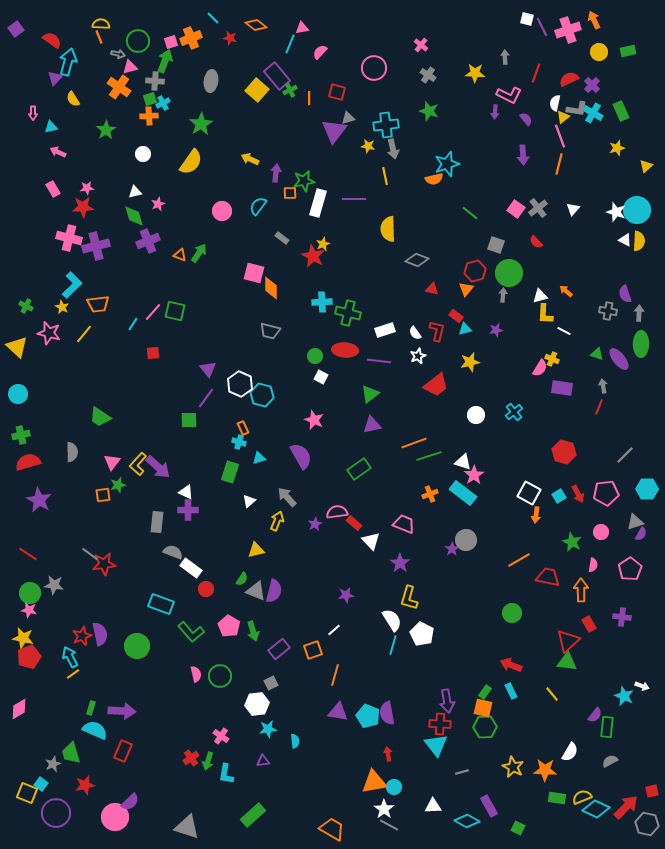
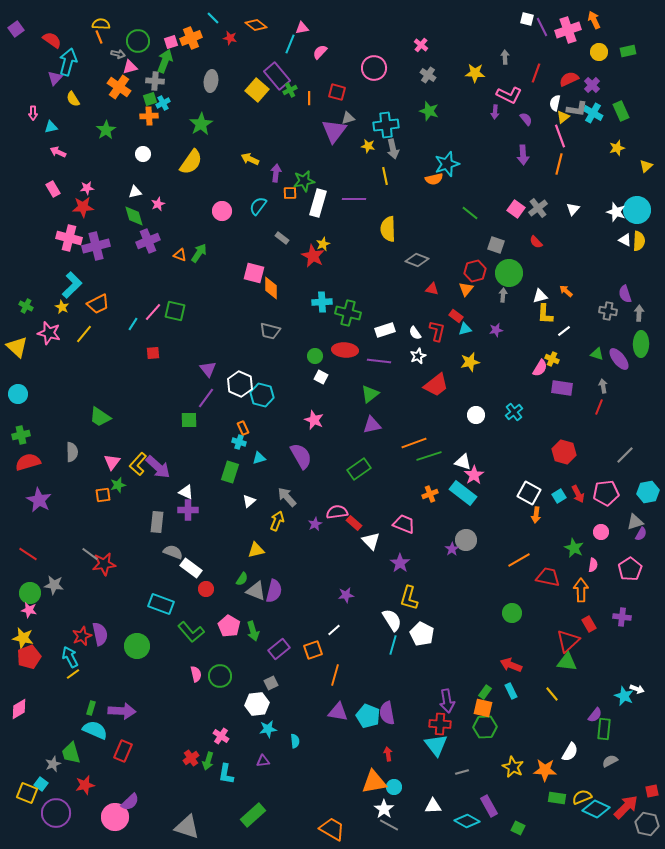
orange trapezoid at (98, 304): rotated 20 degrees counterclockwise
white line at (564, 331): rotated 64 degrees counterclockwise
cyan hexagon at (647, 489): moved 1 px right, 3 px down; rotated 10 degrees counterclockwise
green star at (572, 542): moved 2 px right, 6 px down
white arrow at (642, 686): moved 5 px left, 3 px down
green rectangle at (607, 727): moved 3 px left, 2 px down
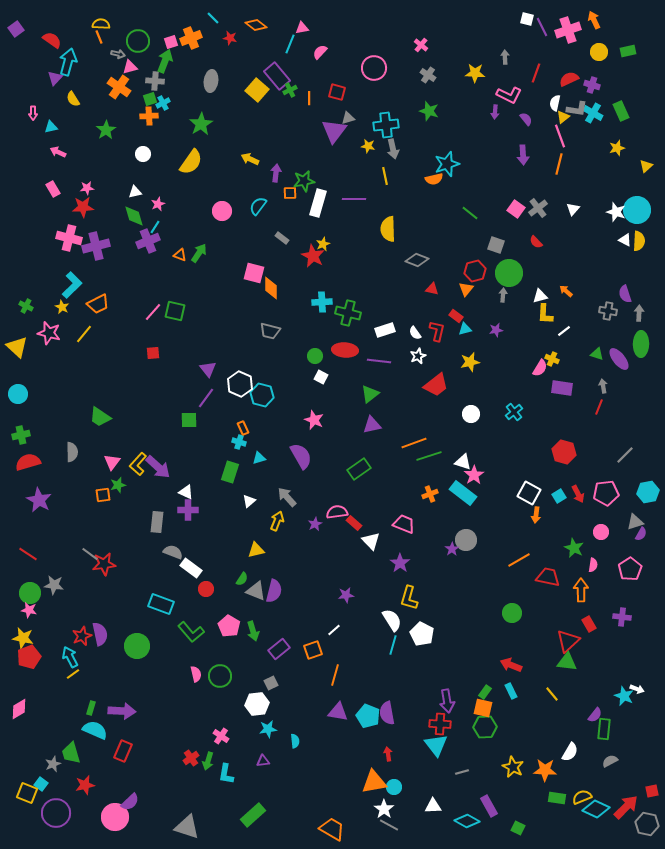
purple cross at (592, 85): rotated 28 degrees counterclockwise
cyan line at (133, 324): moved 22 px right, 97 px up
white circle at (476, 415): moved 5 px left, 1 px up
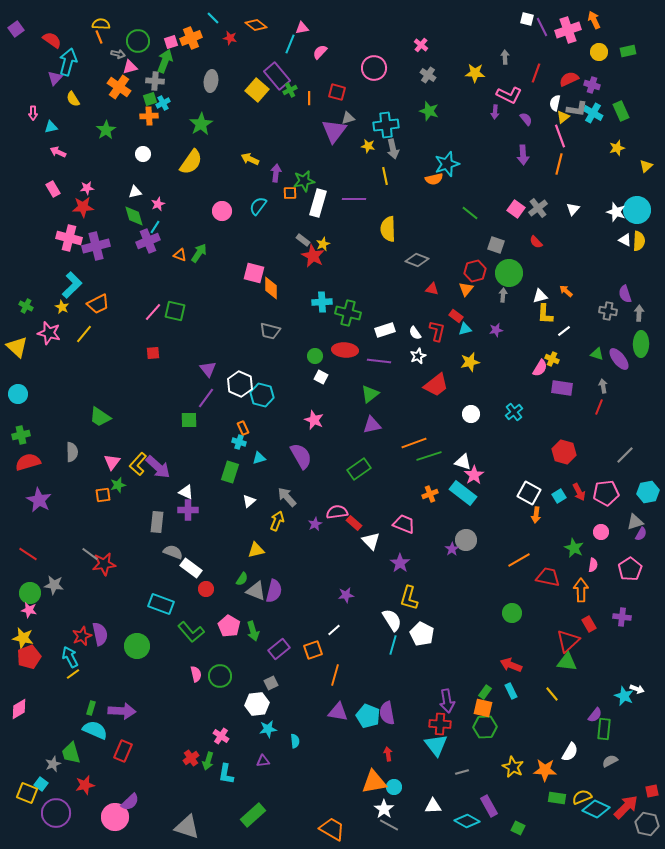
gray rectangle at (282, 238): moved 21 px right, 2 px down
red arrow at (578, 494): moved 1 px right, 2 px up
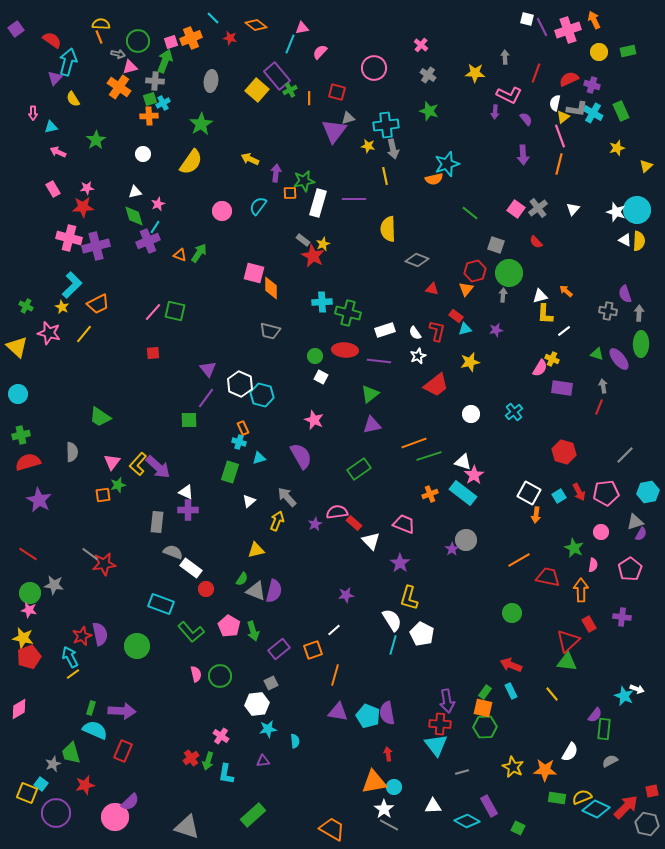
green star at (106, 130): moved 10 px left, 10 px down
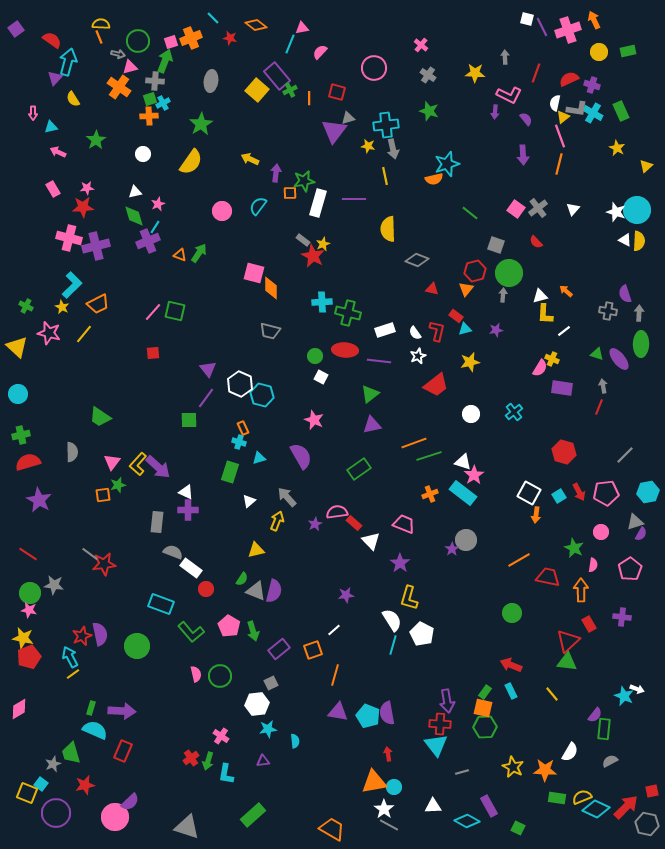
yellow star at (617, 148): rotated 28 degrees counterclockwise
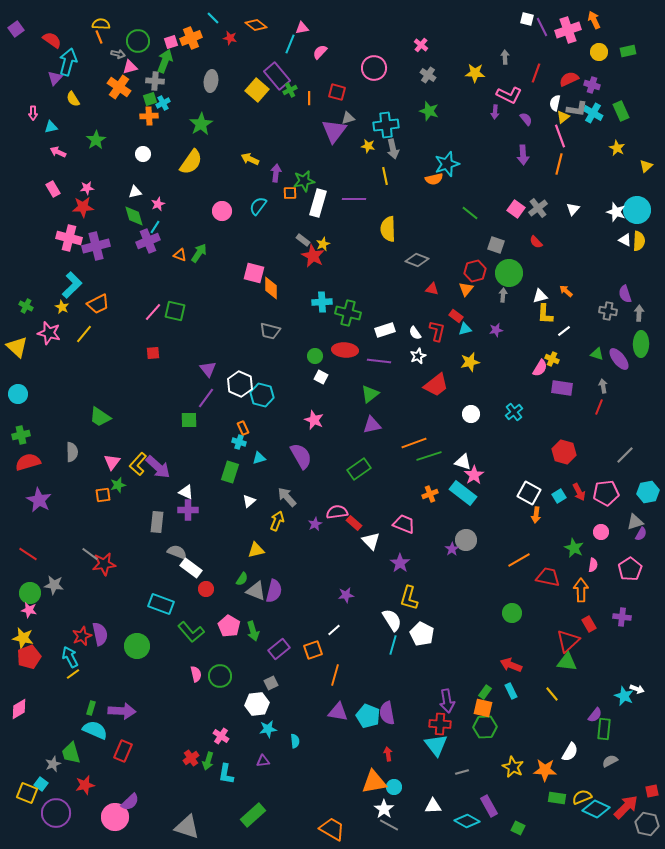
gray semicircle at (173, 552): moved 4 px right
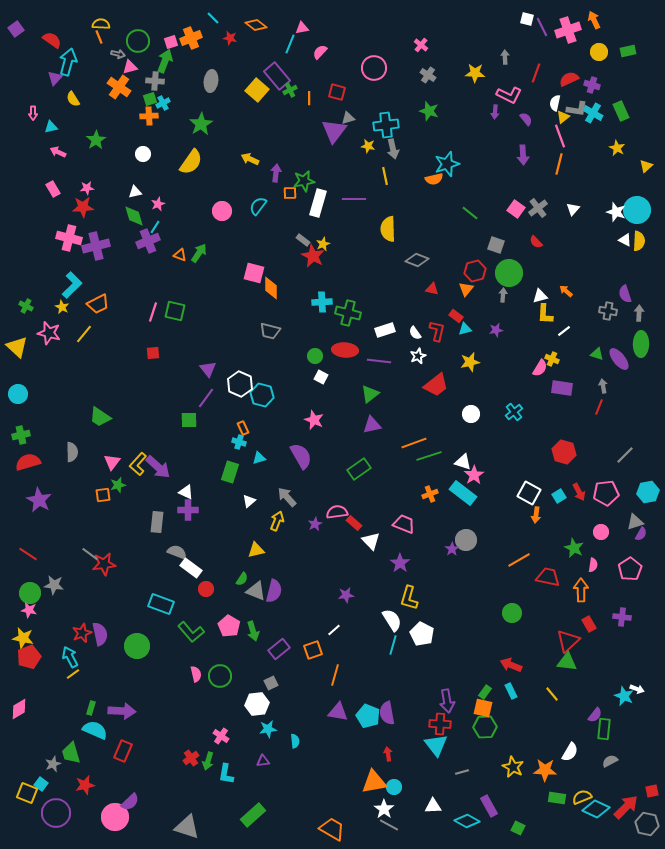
pink line at (153, 312): rotated 24 degrees counterclockwise
red star at (82, 636): moved 3 px up
